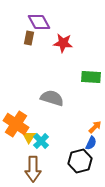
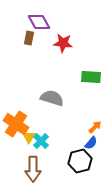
blue semicircle: rotated 16 degrees clockwise
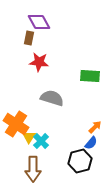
red star: moved 24 px left, 19 px down
green rectangle: moved 1 px left, 1 px up
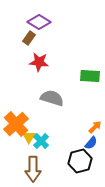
purple diamond: rotated 30 degrees counterclockwise
brown rectangle: rotated 24 degrees clockwise
orange cross: rotated 15 degrees clockwise
